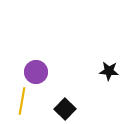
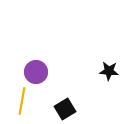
black square: rotated 15 degrees clockwise
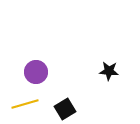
yellow line: moved 3 px right, 3 px down; rotated 64 degrees clockwise
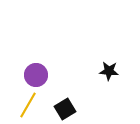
purple circle: moved 3 px down
yellow line: moved 3 px right, 1 px down; rotated 44 degrees counterclockwise
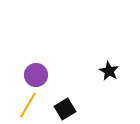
black star: rotated 24 degrees clockwise
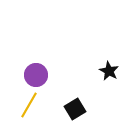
yellow line: moved 1 px right
black square: moved 10 px right
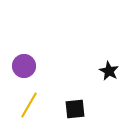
purple circle: moved 12 px left, 9 px up
black square: rotated 25 degrees clockwise
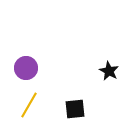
purple circle: moved 2 px right, 2 px down
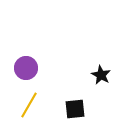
black star: moved 8 px left, 4 px down
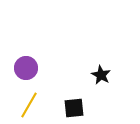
black square: moved 1 px left, 1 px up
